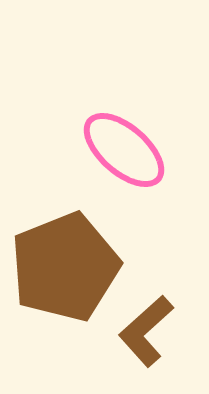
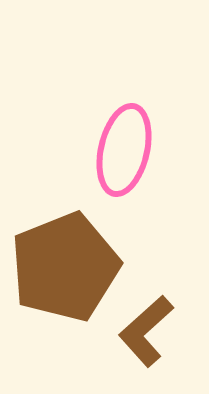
pink ellipse: rotated 62 degrees clockwise
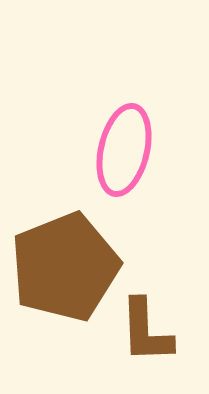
brown L-shape: rotated 50 degrees counterclockwise
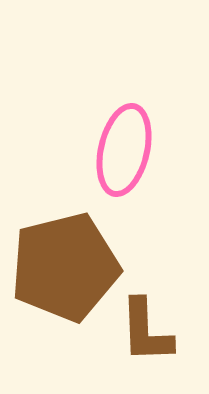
brown pentagon: rotated 8 degrees clockwise
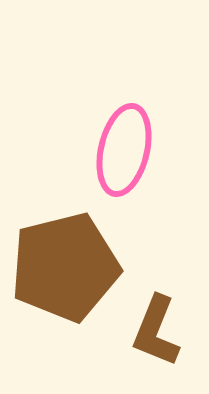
brown L-shape: moved 10 px right; rotated 24 degrees clockwise
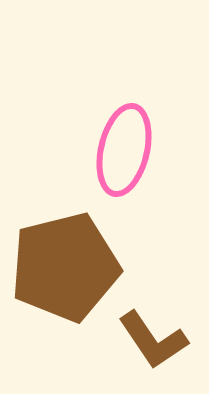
brown L-shape: moved 3 px left, 9 px down; rotated 56 degrees counterclockwise
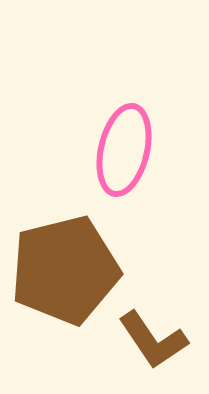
brown pentagon: moved 3 px down
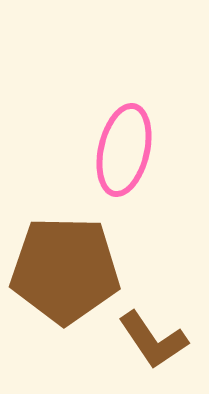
brown pentagon: rotated 15 degrees clockwise
